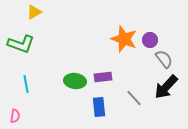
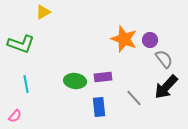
yellow triangle: moved 9 px right
pink semicircle: rotated 32 degrees clockwise
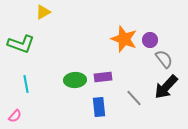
green ellipse: moved 1 px up; rotated 10 degrees counterclockwise
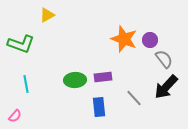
yellow triangle: moved 4 px right, 3 px down
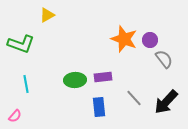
black arrow: moved 15 px down
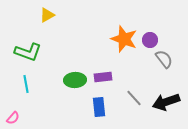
green L-shape: moved 7 px right, 8 px down
black arrow: rotated 28 degrees clockwise
pink semicircle: moved 2 px left, 2 px down
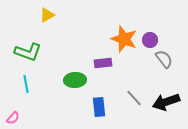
purple rectangle: moved 14 px up
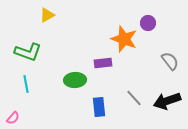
purple circle: moved 2 px left, 17 px up
gray semicircle: moved 6 px right, 2 px down
black arrow: moved 1 px right, 1 px up
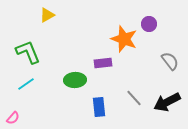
purple circle: moved 1 px right, 1 px down
green L-shape: rotated 132 degrees counterclockwise
cyan line: rotated 66 degrees clockwise
black arrow: moved 1 px down; rotated 8 degrees counterclockwise
